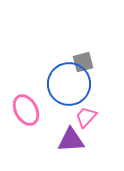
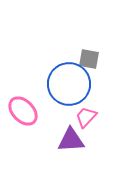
gray square: moved 6 px right, 3 px up; rotated 25 degrees clockwise
pink ellipse: moved 3 px left, 1 px down; rotated 16 degrees counterclockwise
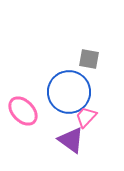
blue circle: moved 8 px down
purple triangle: rotated 40 degrees clockwise
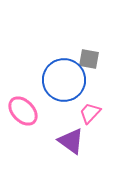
blue circle: moved 5 px left, 12 px up
pink trapezoid: moved 4 px right, 4 px up
purple triangle: moved 1 px down
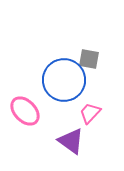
pink ellipse: moved 2 px right
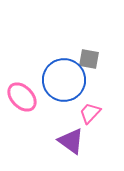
pink ellipse: moved 3 px left, 14 px up
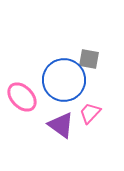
purple triangle: moved 10 px left, 16 px up
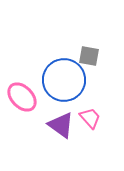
gray square: moved 3 px up
pink trapezoid: moved 5 px down; rotated 95 degrees clockwise
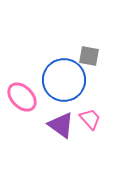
pink trapezoid: moved 1 px down
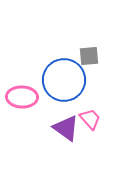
gray square: rotated 15 degrees counterclockwise
pink ellipse: rotated 44 degrees counterclockwise
purple triangle: moved 5 px right, 3 px down
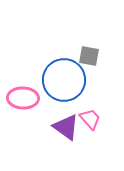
gray square: rotated 15 degrees clockwise
pink ellipse: moved 1 px right, 1 px down
purple triangle: moved 1 px up
